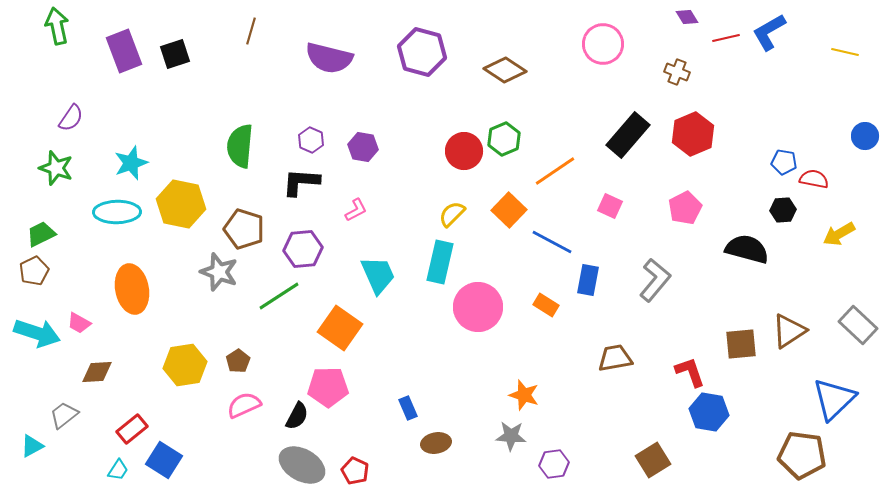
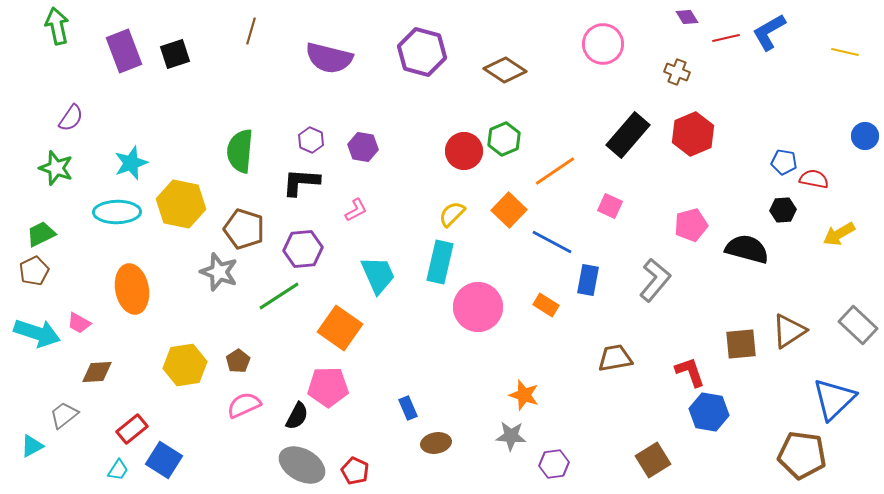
green semicircle at (240, 146): moved 5 px down
pink pentagon at (685, 208): moved 6 px right, 17 px down; rotated 12 degrees clockwise
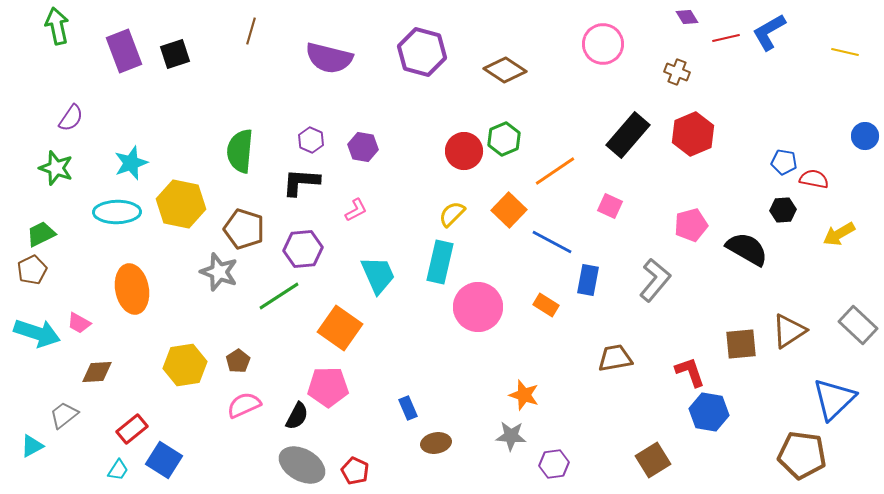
black semicircle at (747, 249): rotated 15 degrees clockwise
brown pentagon at (34, 271): moved 2 px left, 1 px up
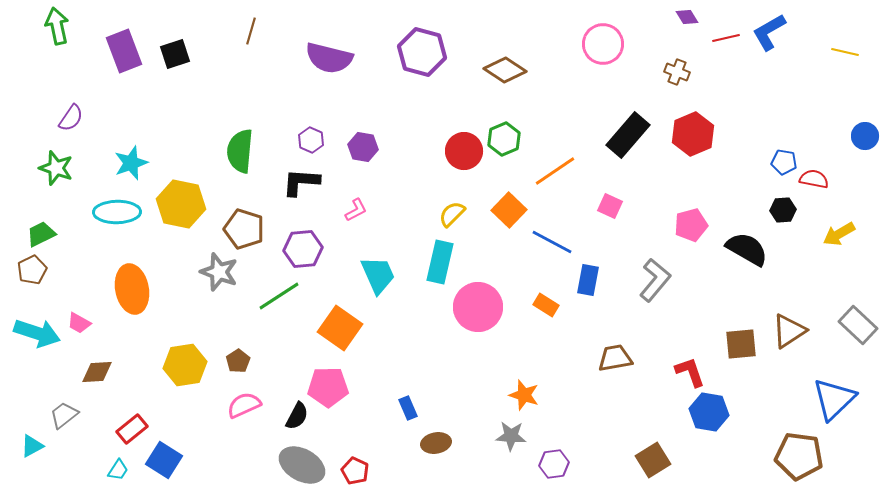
brown pentagon at (802, 455): moved 3 px left, 1 px down
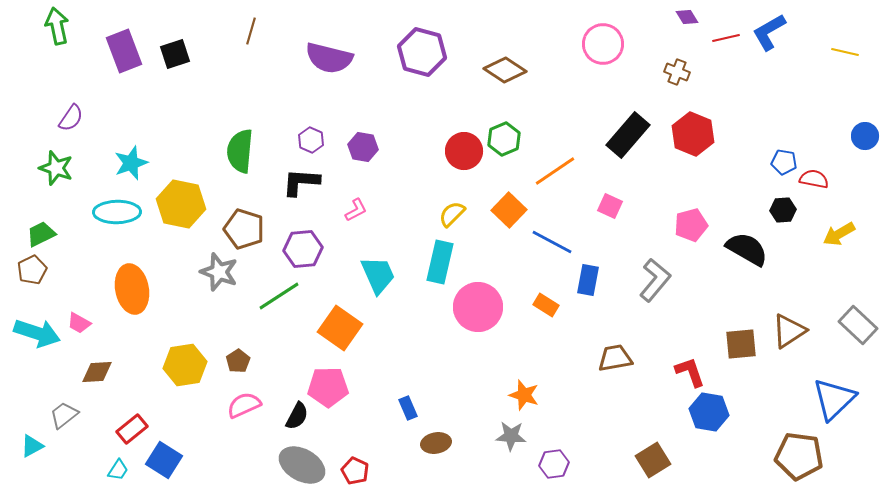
red hexagon at (693, 134): rotated 15 degrees counterclockwise
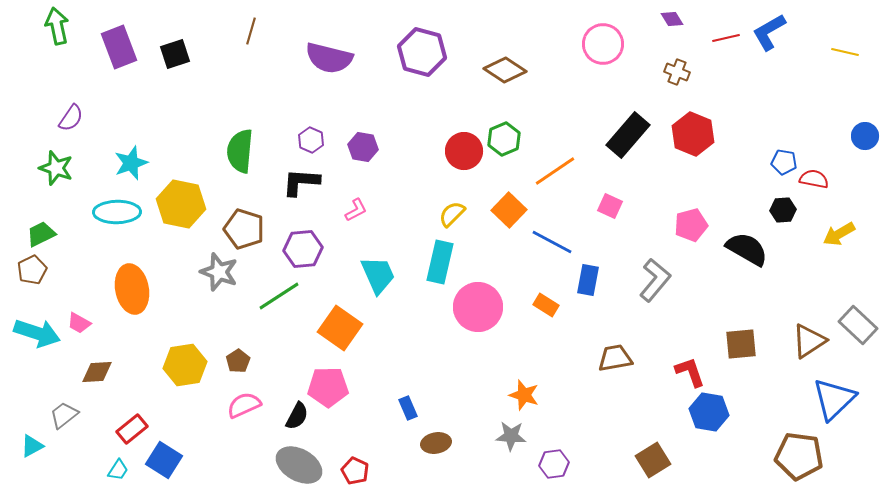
purple diamond at (687, 17): moved 15 px left, 2 px down
purple rectangle at (124, 51): moved 5 px left, 4 px up
brown triangle at (789, 331): moved 20 px right, 10 px down
gray ellipse at (302, 465): moved 3 px left
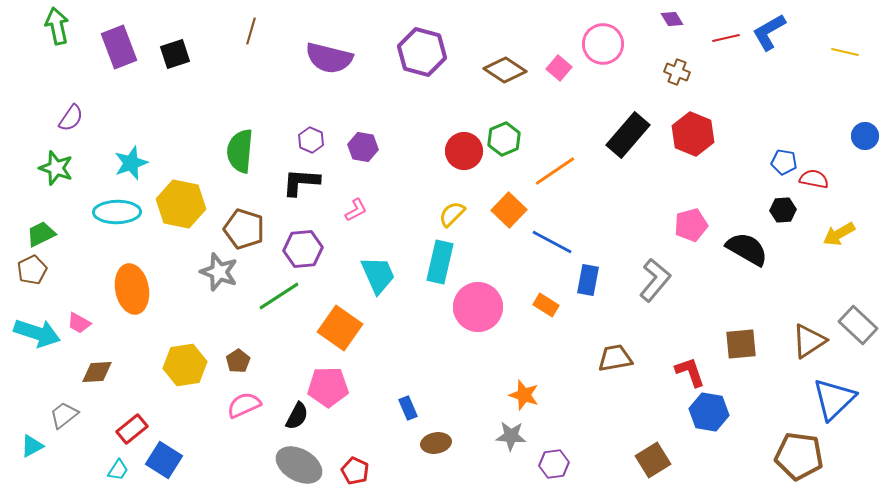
pink square at (610, 206): moved 51 px left, 138 px up; rotated 15 degrees clockwise
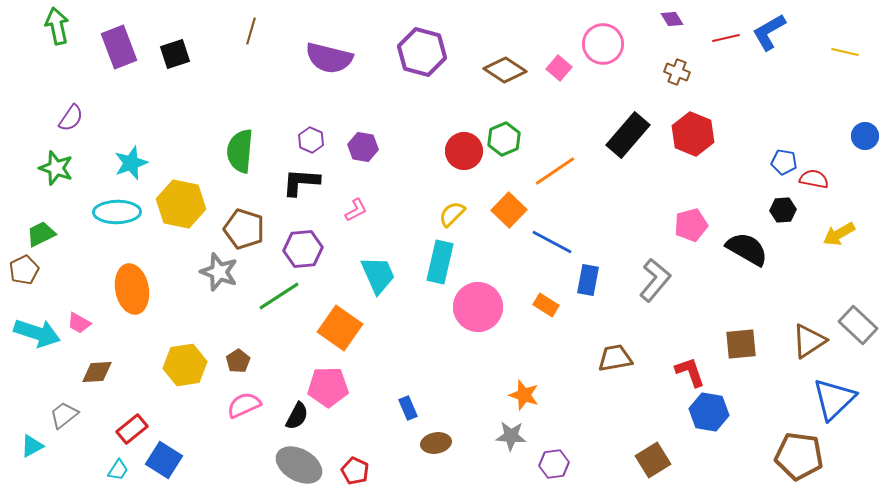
brown pentagon at (32, 270): moved 8 px left
